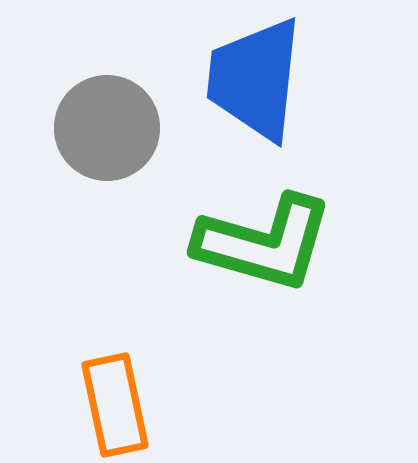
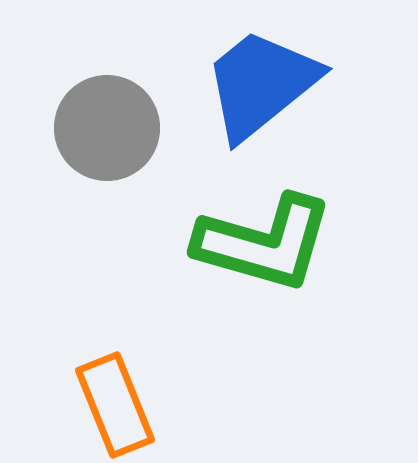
blue trapezoid: moved 6 px right, 5 px down; rotated 45 degrees clockwise
orange rectangle: rotated 10 degrees counterclockwise
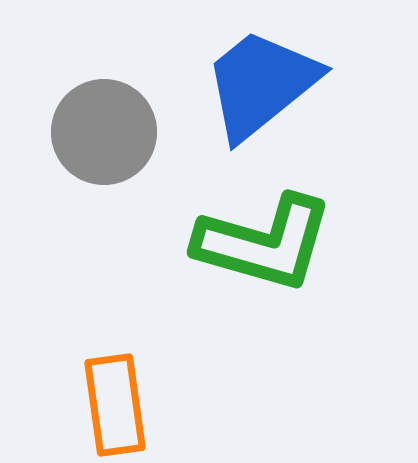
gray circle: moved 3 px left, 4 px down
orange rectangle: rotated 14 degrees clockwise
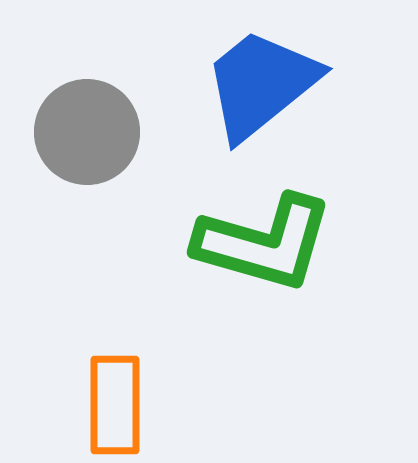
gray circle: moved 17 px left
orange rectangle: rotated 8 degrees clockwise
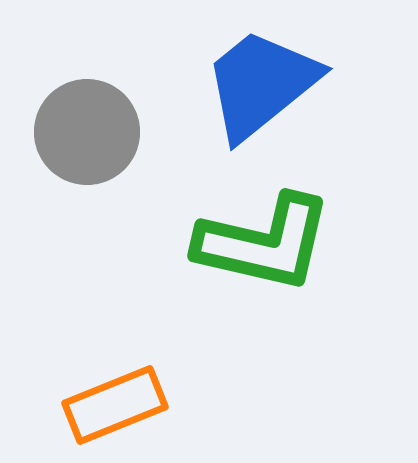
green L-shape: rotated 3 degrees counterclockwise
orange rectangle: rotated 68 degrees clockwise
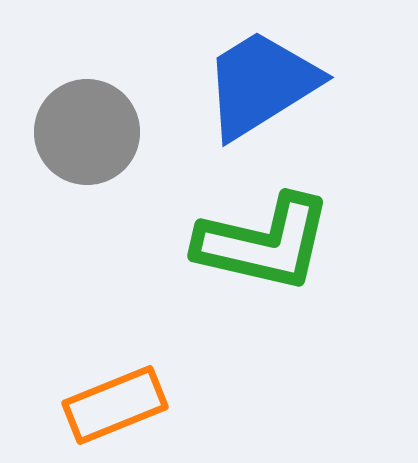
blue trapezoid: rotated 7 degrees clockwise
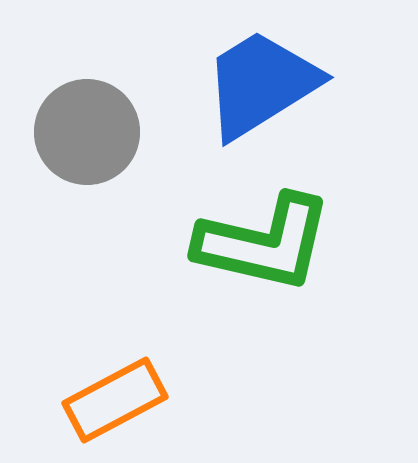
orange rectangle: moved 5 px up; rotated 6 degrees counterclockwise
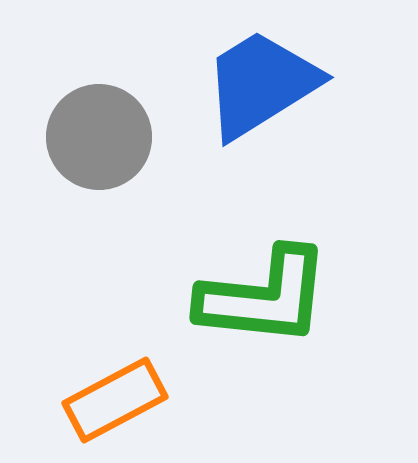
gray circle: moved 12 px right, 5 px down
green L-shape: moved 54 px down; rotated 7 degrees counterclockwise
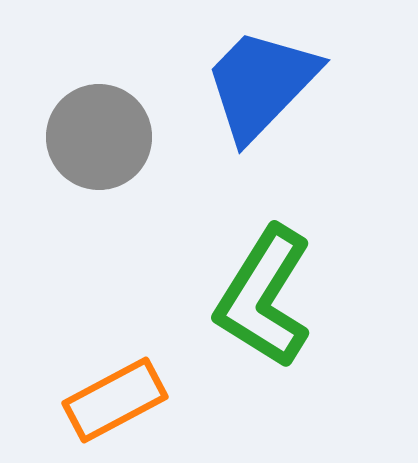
blue trapezoid: rotated 14 degrees counterclockwise
green L-shape: rotated 116 degrees clockwise
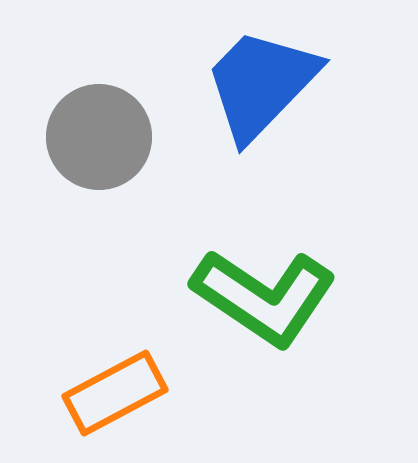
green L-shape: rotated 88 degrees counterclockwise
orange rectangle: moved 7 px up
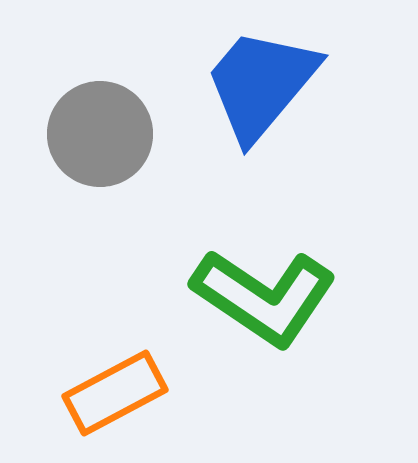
blue trapezoid: rotated 4 degrees counterclockwise
gray circle: moved 1 px right, 3 px up
